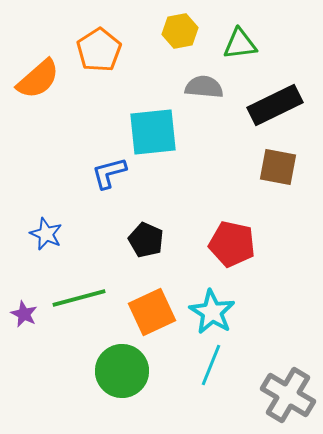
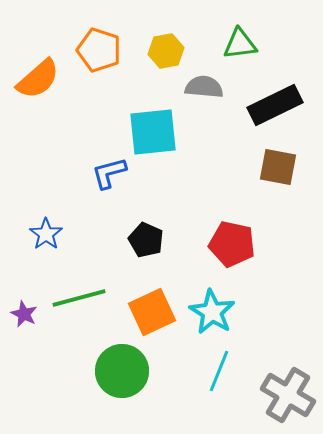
yellow hexagon: moved 14 px left, 20 px down
orange pentagon: rotated 21 degrees counterclockwise
blue star: rotated 12 degrees clockwise
cyan line: moved 8 px right, 6 px down
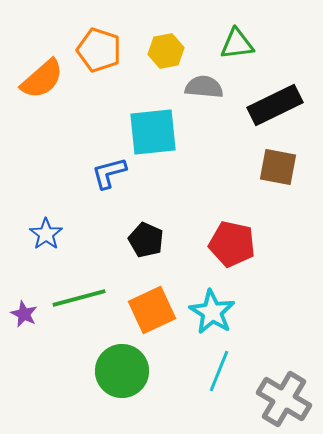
green triangle: moved 3 px left
orange semicircle: moved 4 px right
orange square: moved 2 px up
gray cross: moved 4 px left, 4 px down
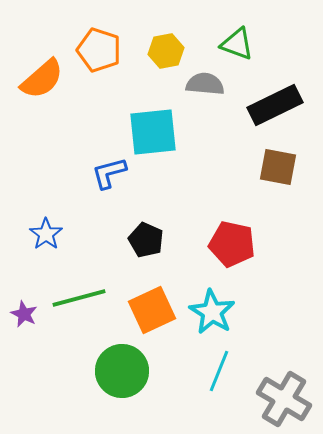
green triangle: rotated 27 degrees clockwise
gray semicircle: moved 1 px right, 3 px up
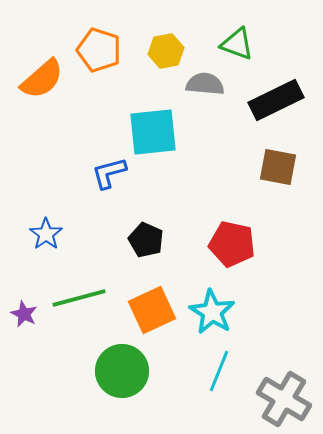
black rectangle: moved 1 px right, 5 px up
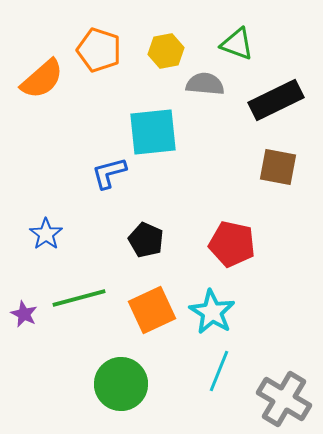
green circle: moved 1 px left, 13 px down
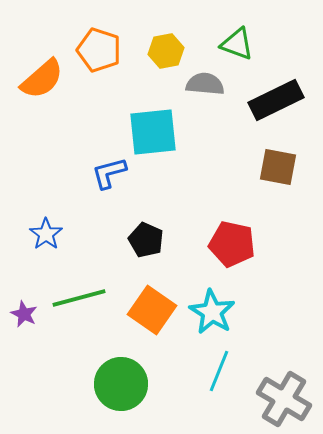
orange square: rotated 30 degrees counterclockwise
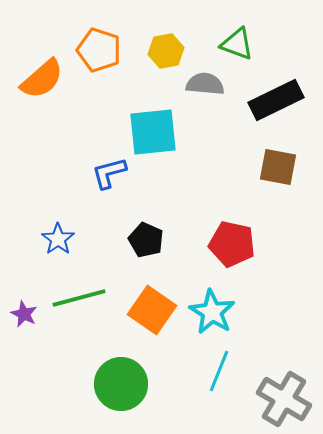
blue star: moved 12 px right, 5 px down
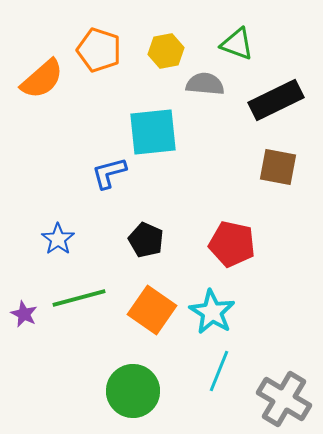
green circle: moved 12 px right, 7 px down
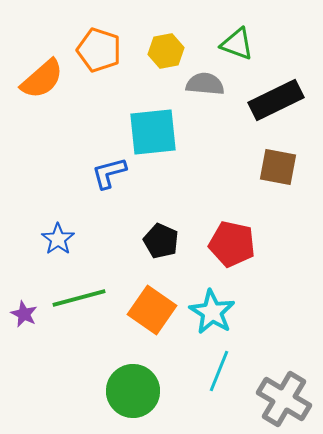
black pentagon: moved 15 px right, 1 px down
